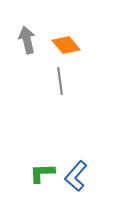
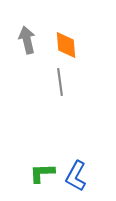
orange diamond: rotated 36 degrees clockwise
gray line: moved 1 px down
blue L-shape: rotated 12 degrees counterclockwise
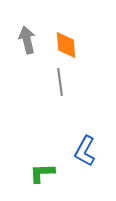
blue L-shape: moved 9 px right, 25 px up
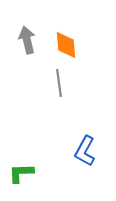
gray line: moved 1 px left, 1 px down
green L-shape: moved 21 px left
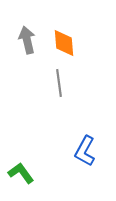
orange diamond: moved 2 px left, 2 px up
green L-shape: rotated 56 degrees clockwise
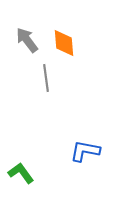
gray arrow: rotated 24 degrees counterclockwise
gray line: moved 13 px left, 5 px up
blue L-shape: rotated 72 degrees clockwise
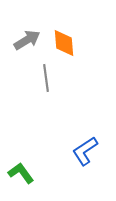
gray arrow: rotated 96 degrees clockwise
blue L-shape: rotated 44 degrees counterclockwise
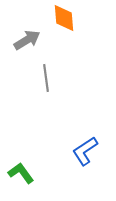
orange diamond: moved 25 px up
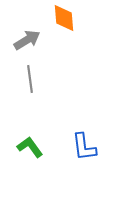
gray line: moved 16 px left, 1 px down
blue L-shape: moved 1 px left, 4 px up; rotated 64 degrees counterclockwise
green L-shape: moved 9 px right, 26 px up
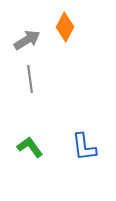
orange diamond: moved 1 px right, 9 px down; rotated 32 degrees clockwise
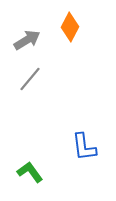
orange diamond: moved 5 px right
gray line: rotated 48 degrees clockwise
green L-shape: moved 25 px down
